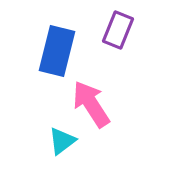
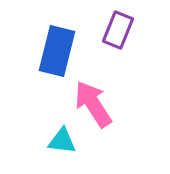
pink arrow: moved 2 px right
cyan triangle: rotated 44 degrees clockwise
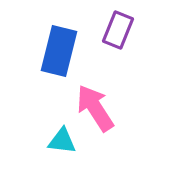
blue rectangle: moved 2 px right
pink arrow: moved 2 px right, 4 px down
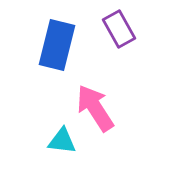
purple rectangle: moved 1 px right, 1 px up; rotated 51 degrees counterclockwise
blue rectangle: moved 2 px left, 6 px up
